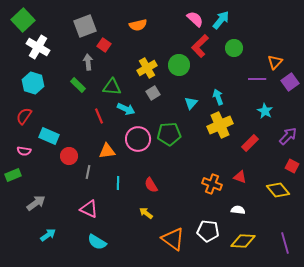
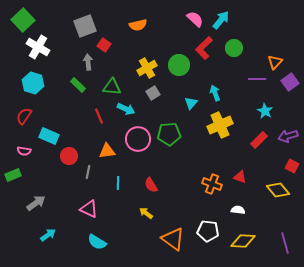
red L-shape at (200, 46): moved 4 px right, 2 px down
cyan arrow at (218, 97): moved 3 px left, 4 px up
purple arrow at (288, 136): rotated 150 degrees counterclockwise
red rectangle at (250, 143): moved 9 px right, 3 px up
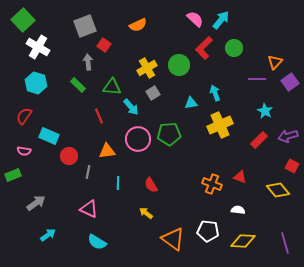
orange semicircle at (138, 25): rotated 12 degrees counterclockwise
cyan hexagon at (33, 83): moved 3 px right
cyan triangle at (191, 103): rotated 40 degrees clockwise
cyan arrow at (126, 109): moved 5 px right, 2 px up; rotated 24 degrees clockwise
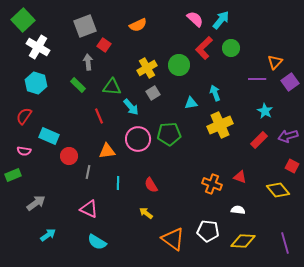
green circle at (234, 48): moved 3 px left
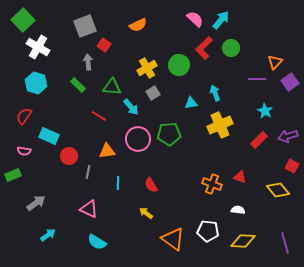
red line at (99, 116): rotated 35 degrees counterclockwise
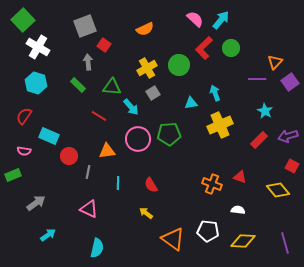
orange semicircle at (138, 25): moved 7 px right, 4 px down
cyan semicircle at (97, 242): moved 6 px down; rotated 108 degrees counterclockwise
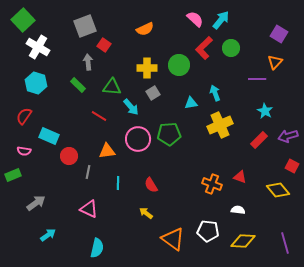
yellow cross at (147, 68): rotated 30 degrees clockwise
purple square at (290, 82): moved 11 px left, 48 px up; rotated 24 degrees counterclockwise
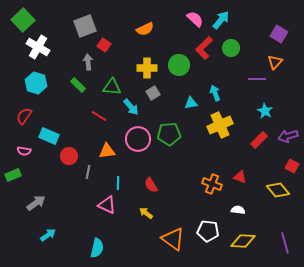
pink triangle at (89, 209): moved 18 px right, 4 px up
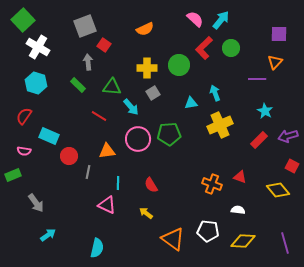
purple square at (279, 34): rotated 30 degrees counterclockwise
gray arrow at (36, 203): rotated 90 degrees clockwise
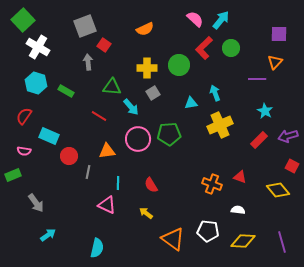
green rectangle at (78, 85): moved 12 px left, 6 px down; rotated 14 degrees counterclockwise
purple line at (285, 243): moved 3 px left, 1 px up
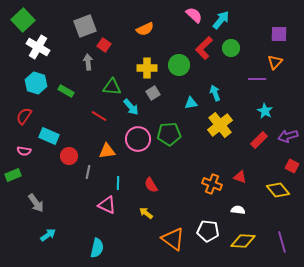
pink semicircle at (195, 19): moved 1 px left, 4 px up
yellow cross at (220, 125): rotated 15 degrees counterclockwise
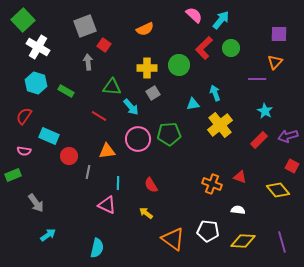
cyan triangle at (191, 103): moved 2 px right, 1 px down
